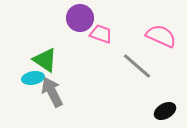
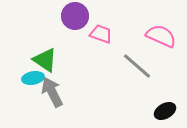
purple circle: moved 5 px left, 2 px up
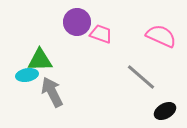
purple circle: moved 2 px right, 6 px down
green triangle: moved 5 px left; rotated 36 degrees counterclockwise
gray line: moved 4 px right, 11 px down
cyan ellipse: moved 6 px left, 3 px up
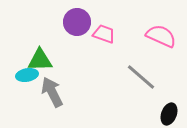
pink trapezoid: moved 3 px right
black ellipse: moved 4 px right, 3 px down; rotated 40 degrees counterclockwise
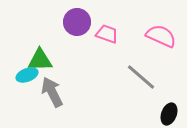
pink trapezoid: moved 3 px right
cyan ellipse: rotated 10 degrees counterclockwise
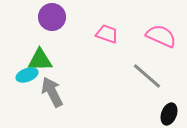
purple circle: moved 25 px left, 5 px up
gray line: moved 6 px right, 1 px up
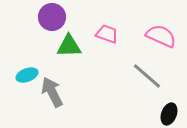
green triangle: moved 29 px right, 14 px up
